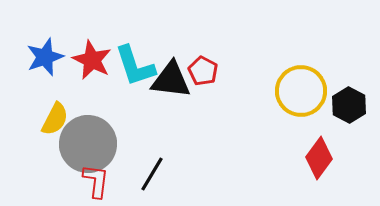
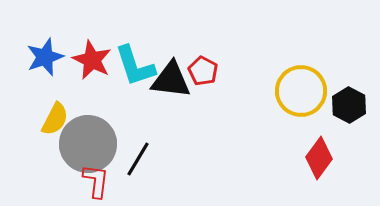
black line: moved 14 px left, 15 px up
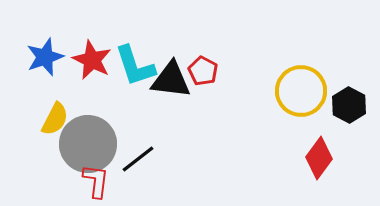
black line: rotated 21 degrees clockwise
